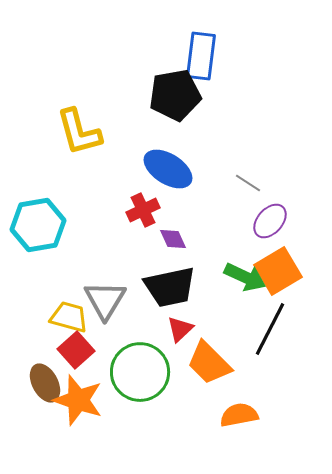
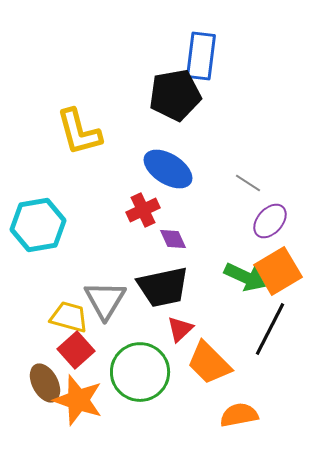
black trapezoid: moved 7 px left
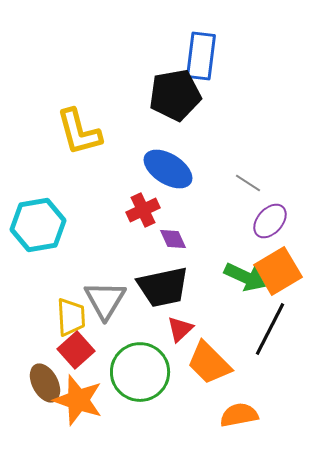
yellow trapezoid: moved 2 px right; rotated 72 degrees clockwise
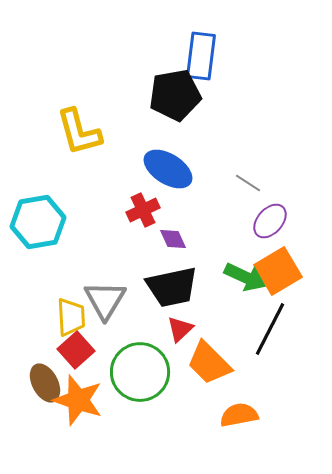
cyan hexagon: moved 3 px up
black trapezoid: moved 9 px right
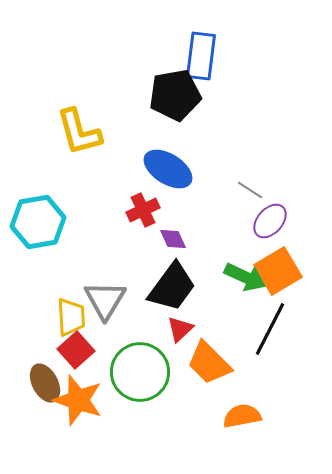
gray line: moved 2 px right, 7 px down
black trapezoid: rotated 42 degrees counterclockwise
orange semicircle: moved 3 px right, 1 px down
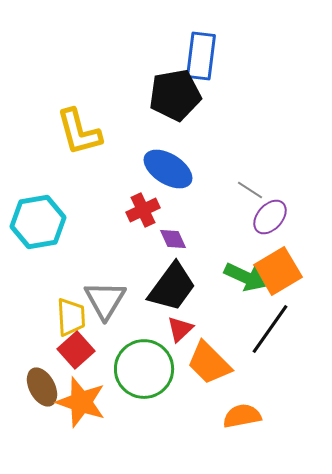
purple ellipse: moved 4 px up
black line: rotated 8 degrees clockwise
green circle: moved 4 px right, 3 px up
brown ellipse: moved 3 px left, 4 px down
orange star: moved 3 px right, 2 px down
